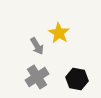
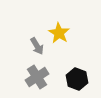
black hexagon: rotated 10 degrees clockwise
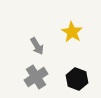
yellow star: moved 13 px right, 1 px up
gray cross: moved 1 px left
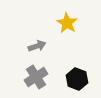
yellow star: moved 5 px left, 9 px up
gray arrow: rotated 78 degrees counterclockwise
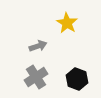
gray arrow: moved 1 px right
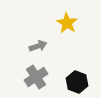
black hexagon: moved 3 px down
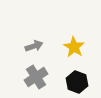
yellow star: moved 7 px right, 24 px down
gray arrow: moved 4 px left
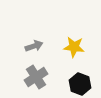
yellow star: rotated 25 degrees counterclockwise
black hexagon: moved 3 px right, 2 px down
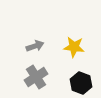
gray arrow: moved 1 px right
black hexagon: moved 1 px right, 1 px up
